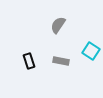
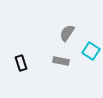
gray semicircle: moved 9 px right, 8 px down
black rectangle: moved 8 px left, 2 px down
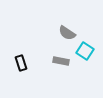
gray semicircle: rotated 90 degrees counterclockwise
cyan square: moved 6 px left
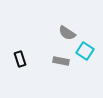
black rectangle: moved 1 px left, 4 px up
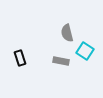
gray semicircle: rotated 42 degrees clockwise
black rectangle: moved 1 px up
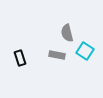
gray rectangle: moved 4 px left, 6 px up
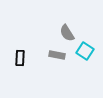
gray semicircle: rotated 18 degrees counterclockwise
black rectangle: rotated 21 degrees clockwise
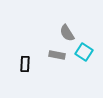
cyan square: moved 1 px left, 1 px down
black rectangle: moved 5 px right, 6 px down
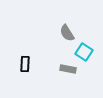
gray rectangle: moved 11 px right, 14 px down
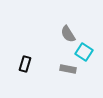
gray semicircle: moved 1 px right, 1 px down
black rectangle: rotated 14 degrees clockwise
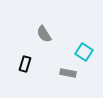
gray semicircle: moved 24 px left
gray rectangle: moved 4 px down
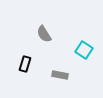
cyan square: moved 2 px up
gray rectangle: moved 8 px left, 2 px down
